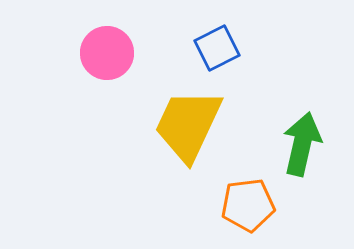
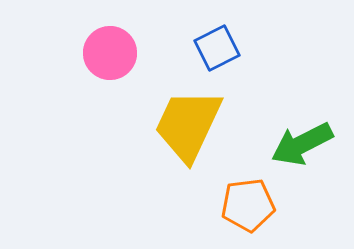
pink circle: moved 3 px right
green arrow: rotated 130 degrees counterclockwise
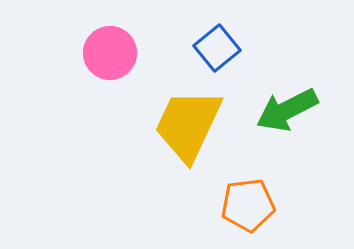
blue square: rotated 12 degrees counterclockwise
green arrow: moved 15 px left, 34 px up
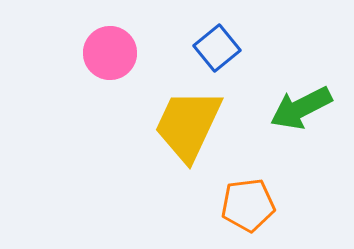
green arrow: moved 14 px right, 2 px up
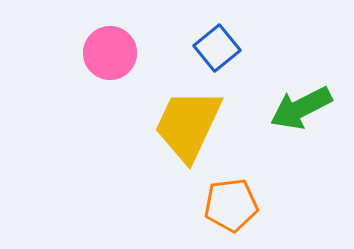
orange pentagon: moved 17 px left
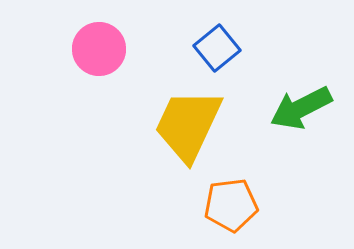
pink circle: moved 11 px left, 4 px up
